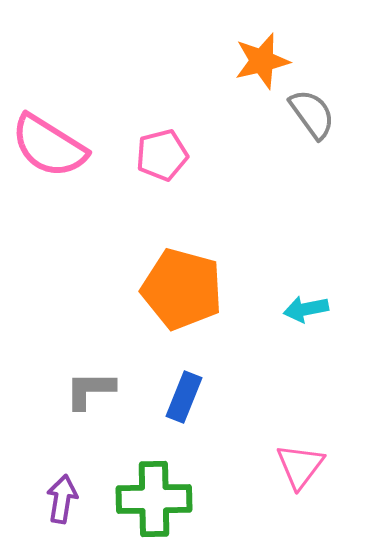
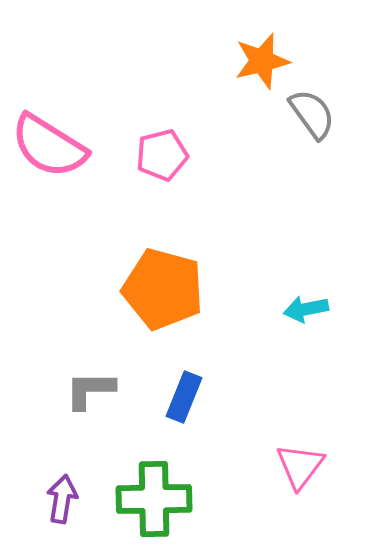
orange pentagon: moved 19 px left
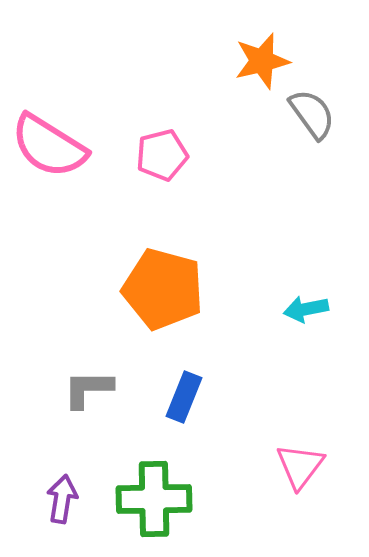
gray L-shape: moved 2 px left, 1 px up
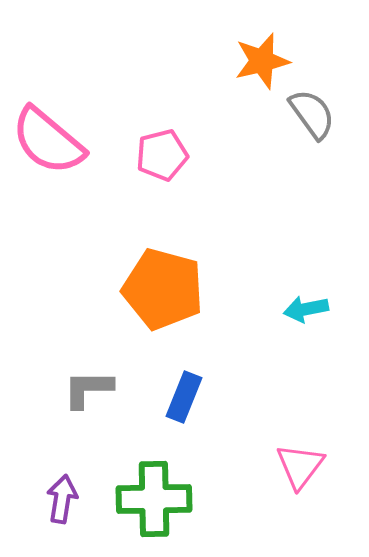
pink semicircle: moved 1 px left, 5 px up; rotated 8 degrees clockwise
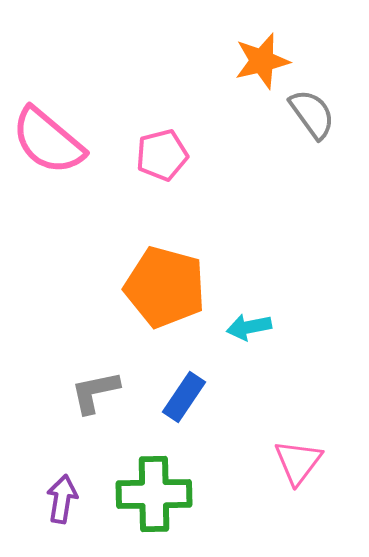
orange pentagon: moved 2 px right, 2 px up
cyan arrow: moved 57 px left, 18 px down
gray L-shape: moved 7 px right, 3 px down; rotated 12 degrees counterclockwise
blue rectangle: rotated 12 degrees clockwise
pink triangle: moved 2 px left, 4 px up
green cross: moved 5 px up
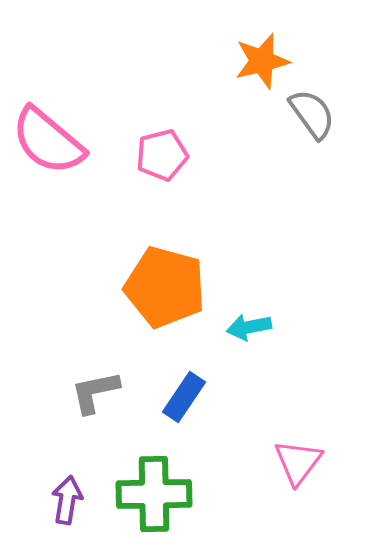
purple arrow: moved 5 px right, 1 px down
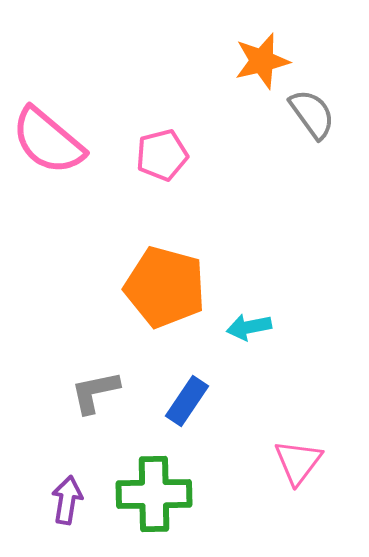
blue rectangle: moved 3 px right, 4 px down
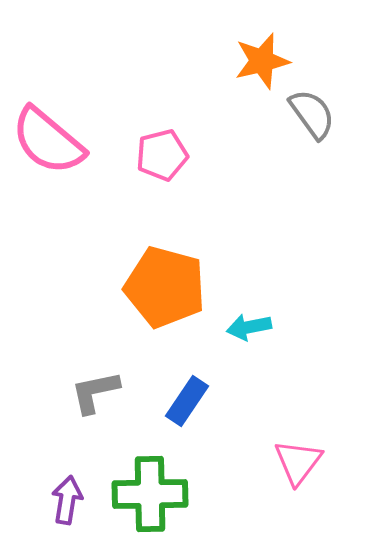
green cross: moved 4 px left
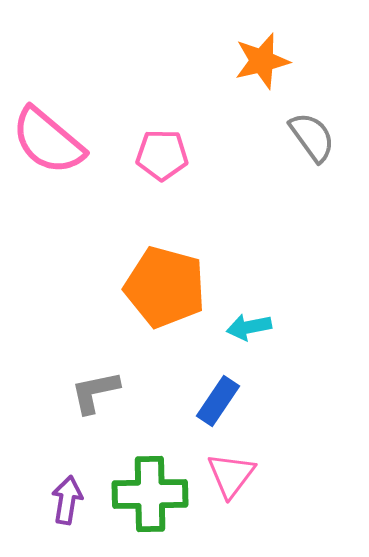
gray semicircle: moved 23 px down
pink pentagon: rotated 15 degrees clockwise
blue rectangle: moved 31 px right
pink triangle: moved 67 px left, 13 px down
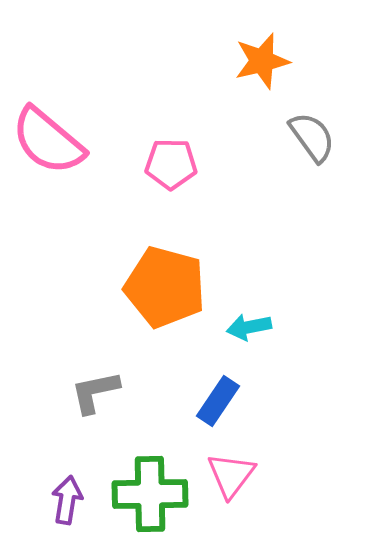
pink pentagon: moved 9 px right, 9 px down
